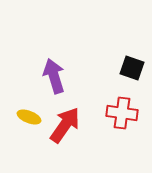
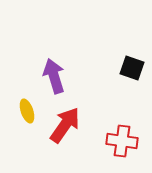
red cross: moved 28 px down
yellow ellipse: moved 2 px left, 6 px up; rotated 50 degrees clockwise
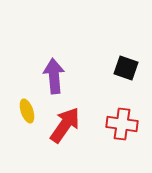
black square: moved 6 px left
purple arrow: rotated 12 degrees clockwise
red cross: moved 17 px up
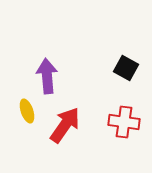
black square: rotated 10 degrees clockwise
purple arrow: moved 7 px left
red cross: moved 2 px right, 2 px up
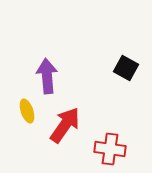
red cross: moved 14 px left, 27 px down
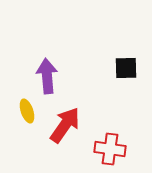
black square: rotated 30 degrees counterclockwise
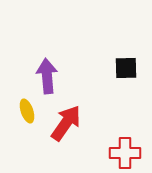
red arrow: moved 1 px right, 2 px up
red cross: moved 15 px right, 4 px down; rotated 8 degrees counterclockwise
